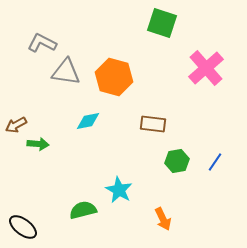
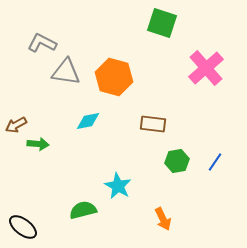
cyan star: moved 1 px left, 4 px up
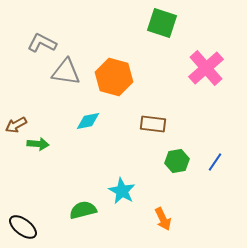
cyan star: moved 4 px right, 5 px down
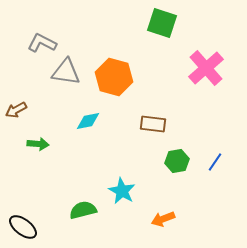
brown arrow: moved 15 px up
orange arrow: rotated 95 degrees clockwise
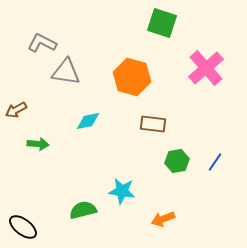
orange hexagon: moved 18 px right
cyan star: rotated 20 degrees counterclockwise
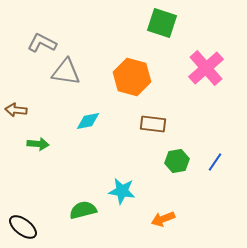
brown arrow: rotated 35 degrees clockwise
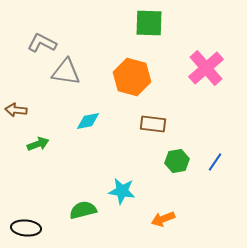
green square: moved 13 px left; rotated 16 degrees counterclockwise
green arrow: rotated 25 degrees counterclockwise
black ellipse: moved 3 px right, 1 px down; rotated 32 degrees counterclockwise
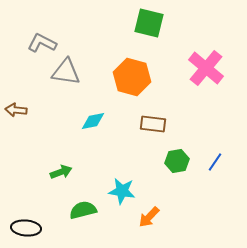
green square: rotated 12 degrees clockwise
pink cross: rotated 9 degrees counterclockwise
cyan diamond: moved 5 px right
green arrow: moved 23 px right, 28 px down
orange arrow: moved 14 px left, 2 px up; rotated 25 degrees counterclockwise
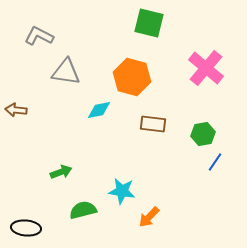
gray L-shape: moved 3 px left, 7 px up
cyan diamond: moved 6 px right, 11 px up
green hexagon: moved 26 px right, 27 px up
